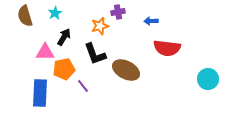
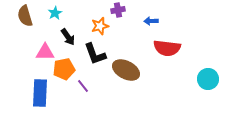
purple cross: moved 2 px up
black arrow: moved 4 px right; rotated 114 degrees clockwise
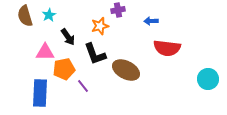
cyan star: moved 6 px left, 2 px down
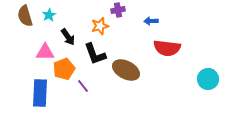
orange pentagon: rotated 10 degrees counterclockwise
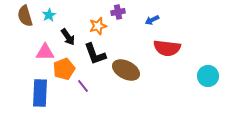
purple cross: moved 2 px down
blue arrow: moved 1 px right, 1 px up; rotated 24 degrees counterclockwise
orange star: moved 2 px left
cyan circle: moved 3 px up
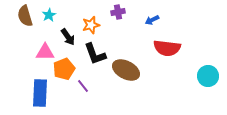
orange star: moved 7 px left, 1 px up
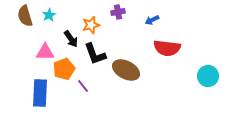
black arrow: moved 3 px right, 2 px down
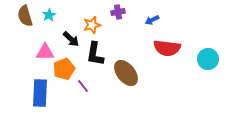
orange star: moved 1 px right
black arrow: rotated 12 degrees counterclockwise
black L-shape: rotated 30 degrees clockwise
brown ellipse: moved 3 px down; rotated 24 degrees clockwise
cyan circle: moved 17 px up
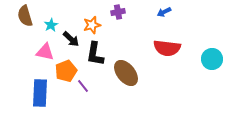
cyan star: moved 2 px right, 10 px down
blue arrow: moved 12 px right, 8 px up
pink triangle: rotated 12 degrees clockwise
cyan circle: moved 4 px right
orange pentagon: moved 2 px right, 2 px down
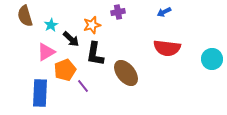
pink triangle: moved 1 px right; rotated 42 degrees counterclockwise
orange pentagon: moved 1 px left, 1 px up
